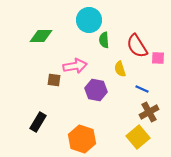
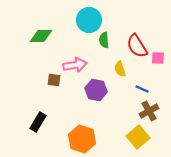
pink arrow: moved 1 px up
brown cross: moved 1 px up
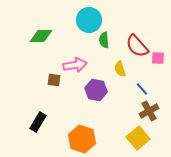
red semicircle: rotated 10 degrees counterclockwise
blue line: rotated 24 degrees clockwise
yellow square: moved 1 px down
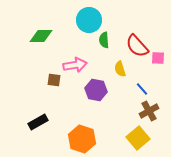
black rectangle: rotated 30 degrees clockwise
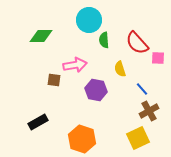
red semicircle: moved 3 px up
yellow square: rotated 15 degrees clockwise
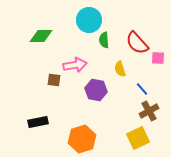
black rectangle: rotated 18 degrees clockwise
orange hexagon: rotated 24 degrees clockwise
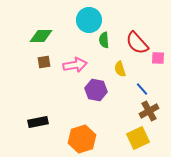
brown square: moved 10 px left, 18 px up; rotated 16 degrees counterclockwise
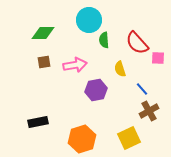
green diamond: moved 2 px right, 3 px up
purple hexagon: rotated 20 degrees counterclockwise
yellow square: moved 9 px left
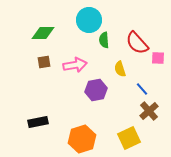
brown cross: rotated 12 degrees counterclockwise
